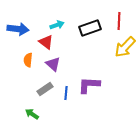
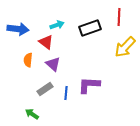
red line: moved 4 px up
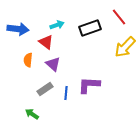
red line: rotated 42 degrees counterclockwise
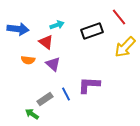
black rectangle: moved 2 px right, 3 px down
orange semicircle: rotated 88 degrees counterclockwise
gray rectangle: moved 10 px down
blue line: moved 1 px down; rotated 32 degrees counterclockwise
